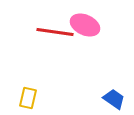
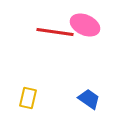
blue trapezoid: moved 25 px left
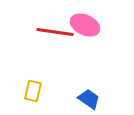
yellow rectangle: moved 5 px right, 7 px up
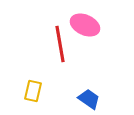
red line: moved 5 px right, 12 px down; rotated 72 degrees clockwise
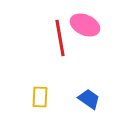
red line: moved 6 px up
yellow rectangle: moved 7 px right, 6 px down; rotated 10 degrees counterclockwise
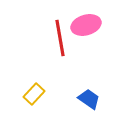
pink ellipse: moved 1 px right; rotated 40 degrees counterclockwise
yellow rectangle: moved 6 px left, 3 px up; rotated 40 degrees clockwise
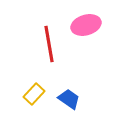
red line: moved 11 px left, 6 px down
blue trapezoid: moved 20 px left
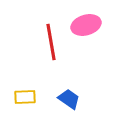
red line: moved 2 px right, 2 px up
yellow rectangle: moved 9 px left, 3 px down; rotated 45 degrees clockwise
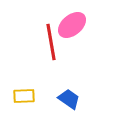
pink ellipse: moved 14 px left; rotated 24 degrees counterclockwise
yellow rectangle: moved 1 px left, 1 px up
